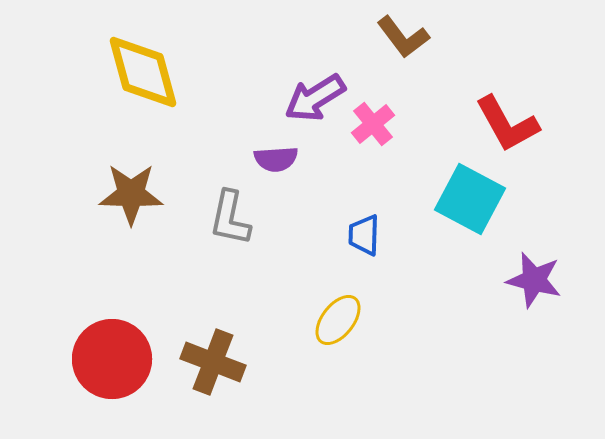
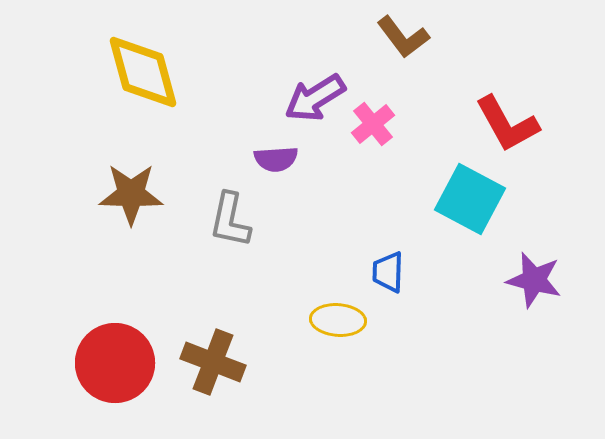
gray L-shape: moved 2 px down
blue trapezoid: moved 24 px right, 37 px down
yellow ellipse: rotated 56 degrees clockwise
red circle: moved 3 px right, 4 px down
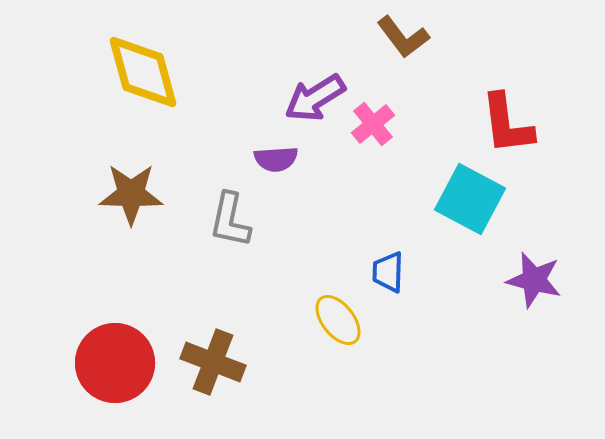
red L-shape: rotated 22 degrees clockwise
yellow ellipse: rotated 48 degrees clockwise
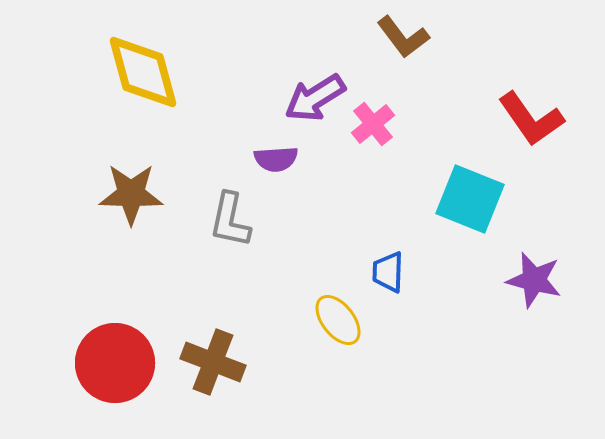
red L-shape: moved 24 px right, 5 px up; rotated 28 degrees counterclockwise
cyan square: rotated 6 degrees counterclockwise
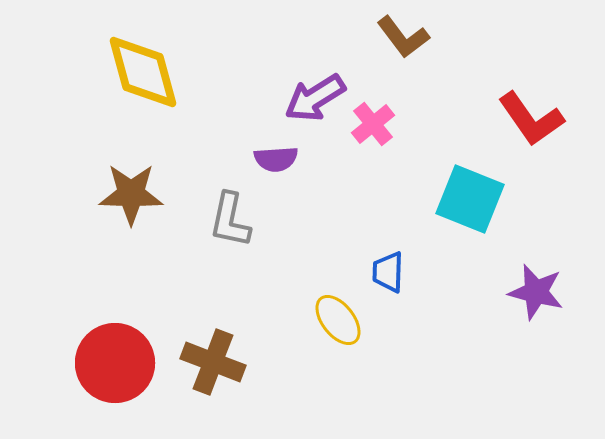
purple star: moved 2 px right, 12 px down
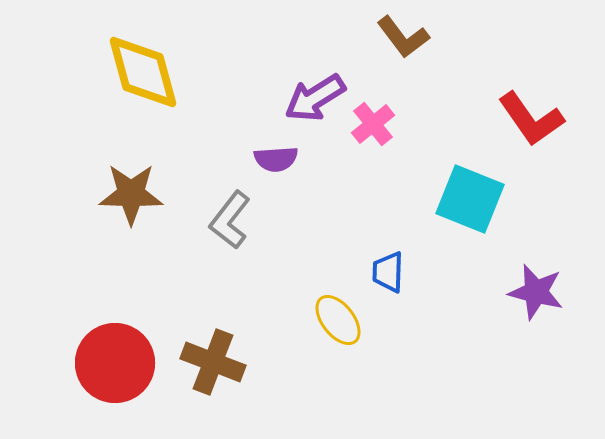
gray L-shape: rotated 26 degrees clockwise
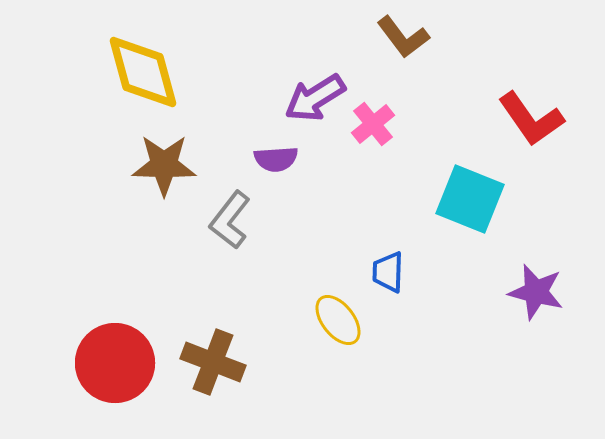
brown star: moved 33 px right, 29 px up
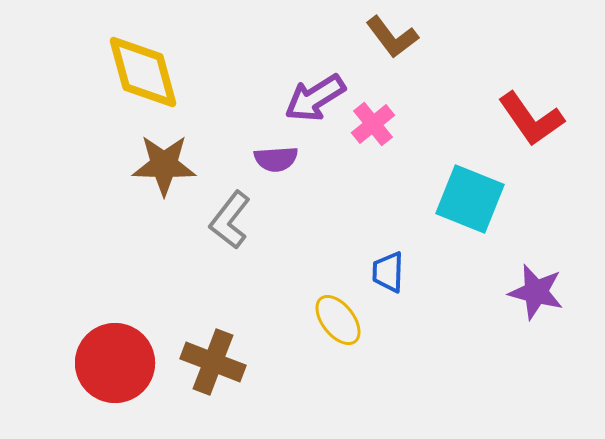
brown L-shape: moved 11 px left
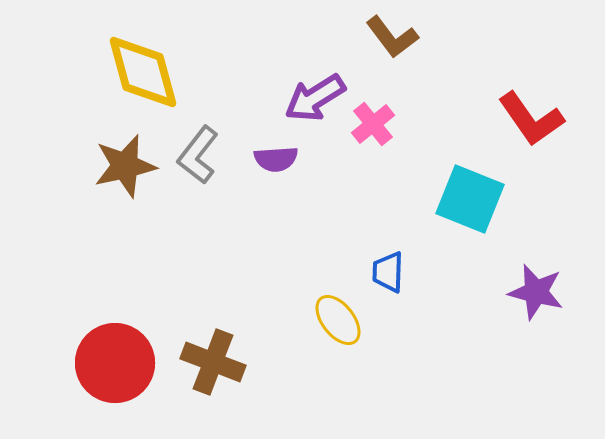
brown star: moved 39 px left, 1 px down; rotated 14 degrees counterclockwise
gray L-shape: moved 32 px left, 65 px up
